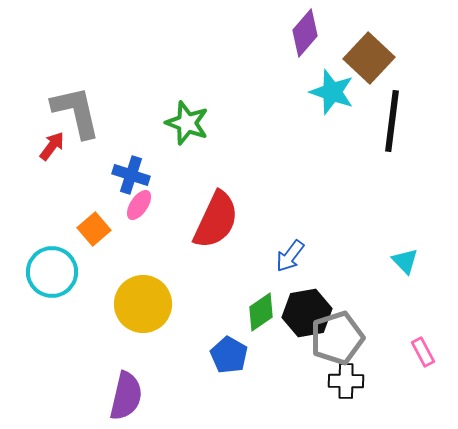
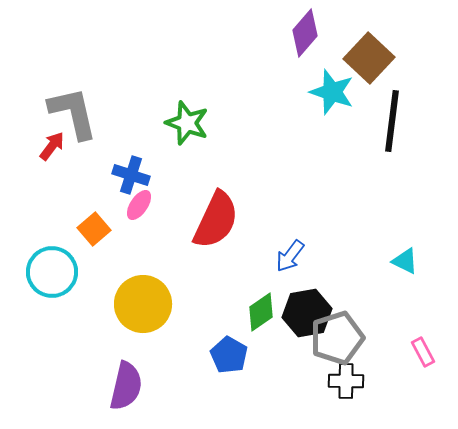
gray L-shape: moved 3 px left, 1 px down
cyan triangle: rotated 20 degrees counterclockwise
purple semicircle: moved 10 px up
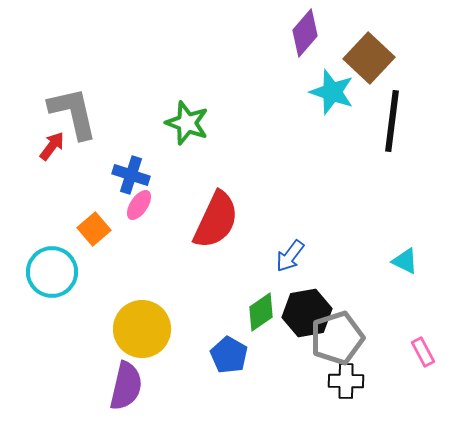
yellow circle: moved 1 px left, 25 px down
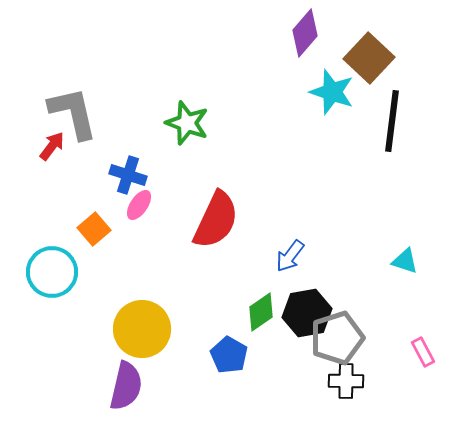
blue cross: moved 3 px left
cyan triangle: rotated 8 degrees counterclockwise
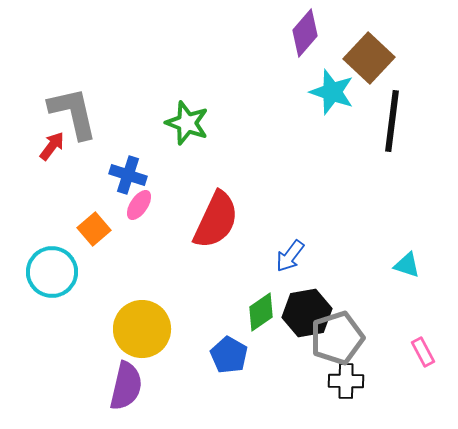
cyan triangle: moved 2 px right, 4 px down
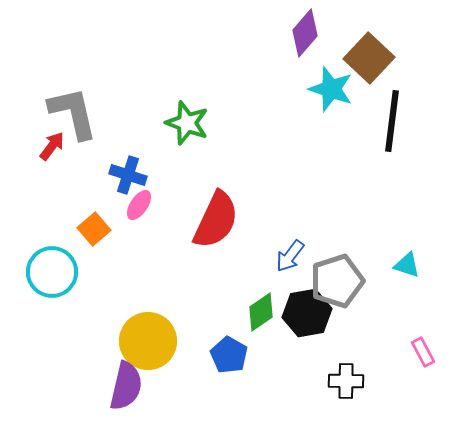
cyan star: moved 1 px left, 3 px up
yellow circle: moved 6 px right, 12 px down
gray pentagon: moved 57 px up
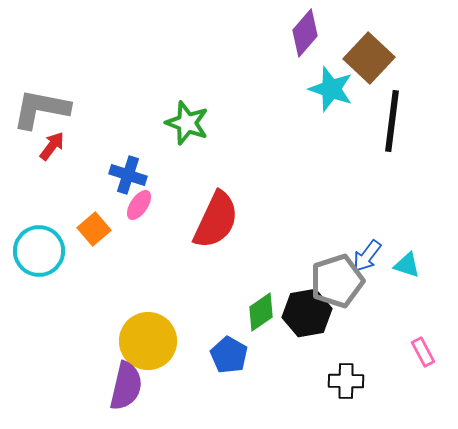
gray L-shape: moved 32 px left, 4 px up; rotated 66 degrees counterclockwise
blue arrow: moved 77 px right
cyan circle: moved 13 px left, 21 px up
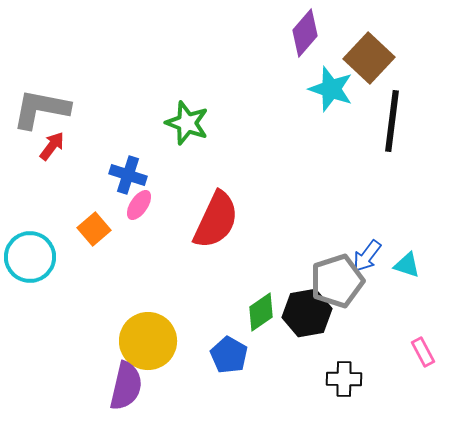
cyan circle: moved 9 px left, 6 px down
black cross: moved 2 px left, 2 px up
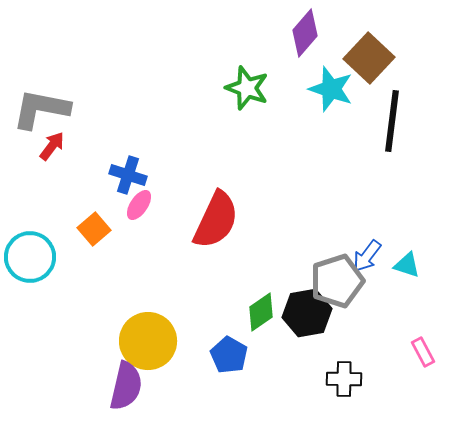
green star: moved 60 px right, 35 px up
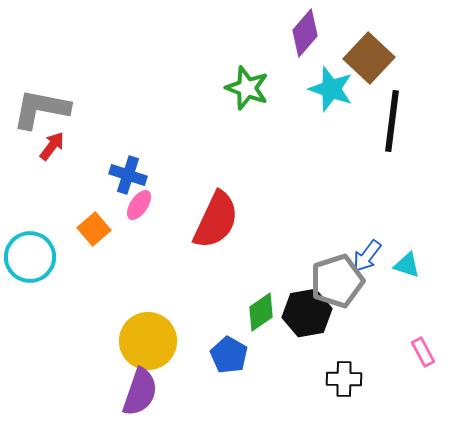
purple semicircle: moved 14 px right, 6 px down; rotated 6 degrees clockwise
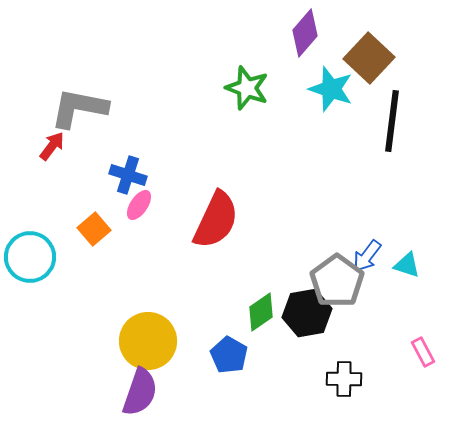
gray L-shape: moved 38 px right, 1 px up
gray pentagon: rotated 18 degrees counterclockwise
